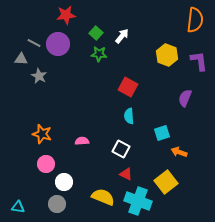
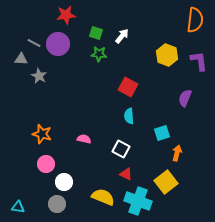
green square: rotated 24 degrees counterclockwise
pink semicircle: moved 2 px right, 2 px up; rotated 16 degrees clockwise
orange arrow: moved 2 px left, 1 px down; rotated 84 degrees clockwise
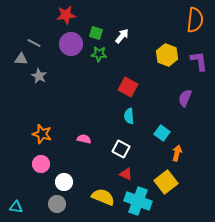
purple circle: moved 13 px right
cyan square: rotated 35 degrees counterclockwise
pink circle: moved 5 px left
cyan triangle: moved 2 px left
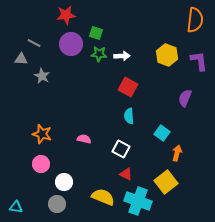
white arrow: moved 20 px down; rotated 49 degrees clockwise
gray star: moved 3 px right
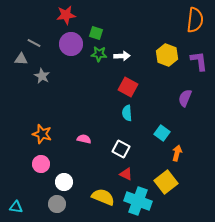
cyan semicircle: moved 2 px left, 3 px up
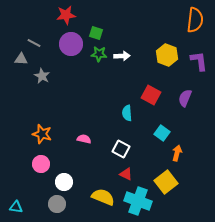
red square: moved 23 px right, 8 px down
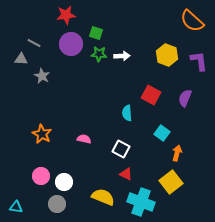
orange semicircle: moved 3 px left, 1 px down; rotated 125 degrees clockwise
orange star: rotated 12 degrees clockwise
pink circle: moved 12 px down
yellow square: moved 5 px right
cyan cross: moved 3 px right, 1 px down
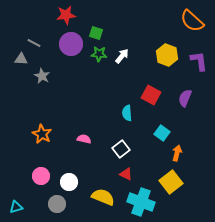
white arrow: rotated 49 degrees counterclockwise
white square: rotated 24 degrees clockwise
white circle: moved 5 px right
cyan triangle: rotated 24 degrees counterclockwise
